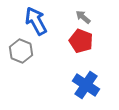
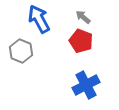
blue arrow: moved 3 px right, 2 px up
blue cross: rotated 28 degrees clockwise
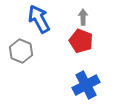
gray arrow: rotated 49 degrees clockwise
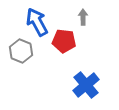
blue arrow: moved 2 px left, 3 px down
red pentagon: moved 17 px left; rotated 15 degrees counterclockwise
blue cross: rotated 12 degrees counterclockwise
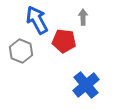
blue arrow: moved 2 px up
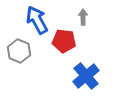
gray hexagon: moved 2 px left
blue cross: moved 9 px up
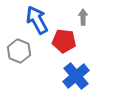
blue cross: moved 10 px left
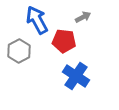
gray arrow: rotated 63 degrees clockwise
gray hexagon: rotated 10 degrees clockwise
blue cross: rotated 16 degrees counterclockwise
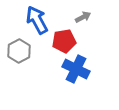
red pentagon: rotated 15 degrees counterclockwise
blue cross: moved 7 px up; rotated 8 degrees counterclockwise
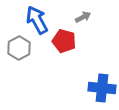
red pentagon: rotated 25 degrees clockwise
gray hexagon: moved 3 px up
blue cross: moved 26 px right, 19 px down; rotated 20 degrees counterclockwise
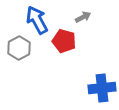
blue cross: rotated 12 degrees counterclockwise
